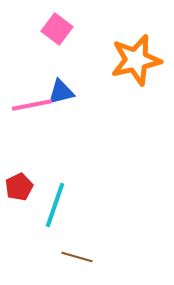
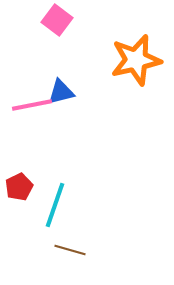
pink square: moved 9 px up
brown line: moved 7 px left, 7 px up
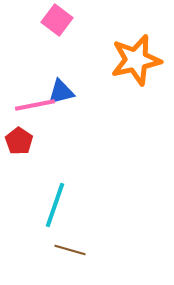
pink line: moved 3 px right
red pentagon: moved 46 px up; rotated 12 degrees counterclockwise
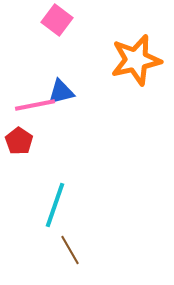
brown line: rotated 44 degrees clockwise
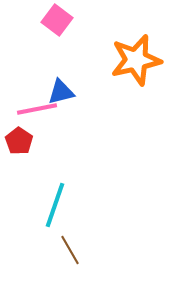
pink line: moved 2 px right, 4 px down
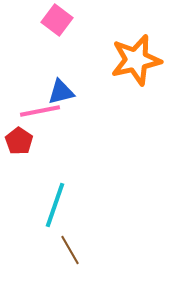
pink line: moved 3 px right, 2 px down
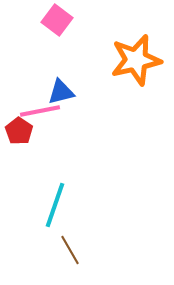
red pentagon: moved 10 px up
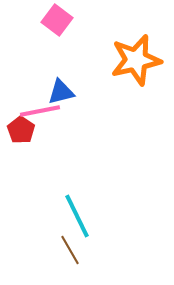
red pentagon: moved 2 px right, 1 px up
cyan line: moved 22 px right, 11 px down; rotated 45 degrees counterclockwise
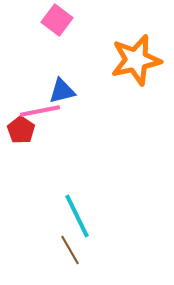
blue triangle: moved 1 px right, 1 px up
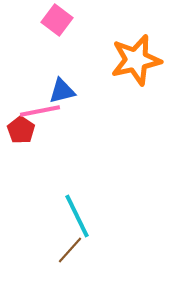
brown line: rotated 72 degrees clockwise
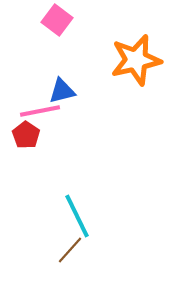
red pentagon: moved 5 px right, 5 px down
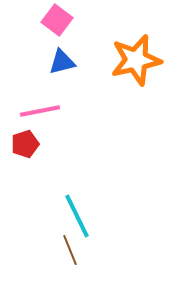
blue triangle: moved 29 px up
red pentagon: moved 1 px left, 9 px down; rotated 20 degrees clockwise
brown line: rotated 64 degrees counterclockwise
